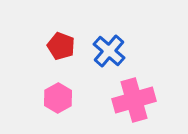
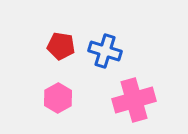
red pentagon: rotated 12 degrees counterclockwise
blue cross: moved 4 px left; rotated 24 degrees counterclockwise
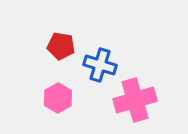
blue cross: moved 5 px left, 14 px down
pink cross: moved 1 px right
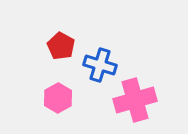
red pentagon: rotated 20 degrees clockwise
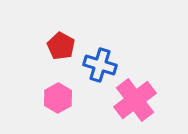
pink cross: rotated 21 degrees counterclockwise
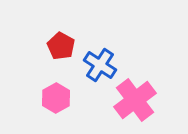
blue cross: rotated 16 degrees clockwise
pink hexagon: moved 2 px left
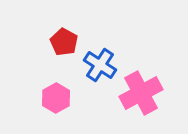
red pentagon: moved 3 px right, 4 px up
pink cross: moved 6 px right, 7 px up; rotated 9 degrees clockwise
